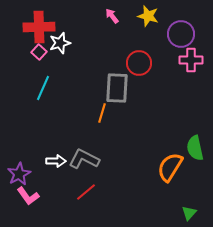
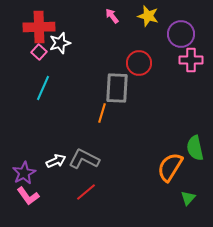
white arrow: rotated 24 degrees counterclockwise
purple star: moved 5 px right, 1 px up
green triangle: moved 1 px left, 15 px up
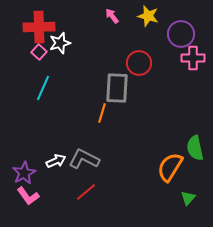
pink cross: moved 2 px right, 2 px up
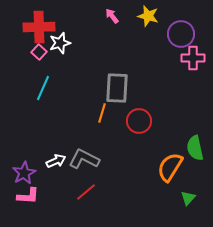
red circle: moved 58 px down
pink L-shape: rotated 50 degrees counterclockwise
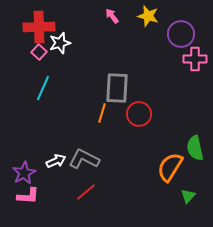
pink cross: moved 2 px right, 1 px down
red circle: moved 7 px up
green triangle: moved 2 px up
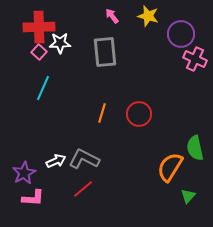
white star: rotated 15 degrees clockwise
pink cross: rotated 25 degrees clockwise
gray rectangle: moved 12 px left, 36 px up; rotated 8 degrees counterclockwise
red line: moved 3 px left, 3 px up
pink L-shape: moved 5 px right, 2 px down
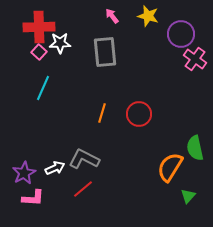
pink cross: rotated 10 degrees clockwise
white arrow: moved 1 px left, 7 px down
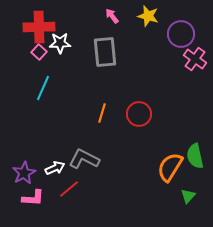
green semicircle: moved 8 px down
red line: moved 14 px left
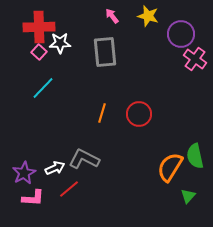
cyan line: rotated 20 degrees clockwise
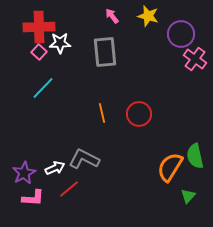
orange line: rotated 30 degrees counterclockwise
